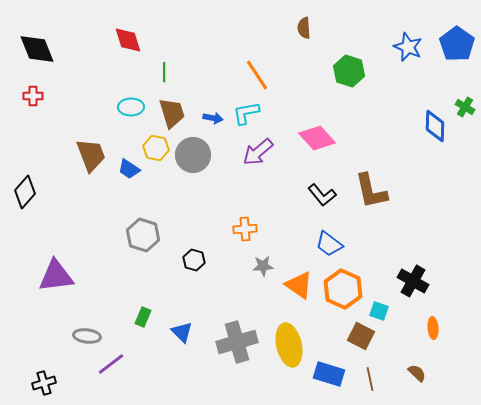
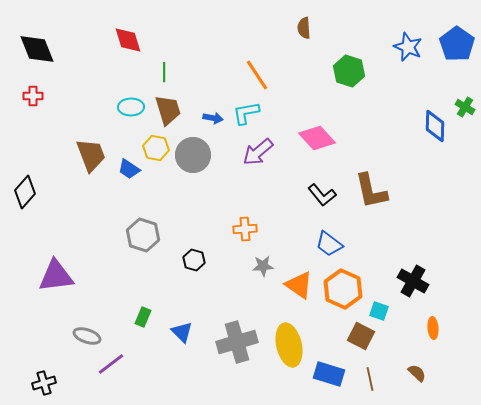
brown trapezoid at (172, 113): moved 4 px left, 3 px up
gray ellipse at (87, 336): rotated 12 degrees clockwise
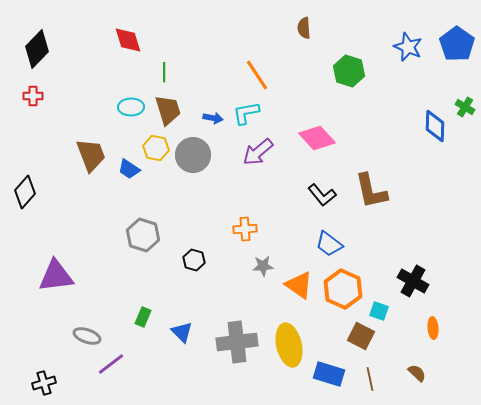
black diamond at (37, 49): rotated 66 degrees clockwise
gray cross at (237, 342): rotated 9 degrees clockwise
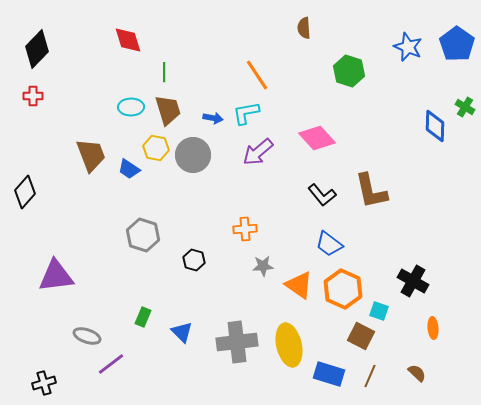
brown line at (370, 379): moved 3 px up; rotated 35 degrees clockwise
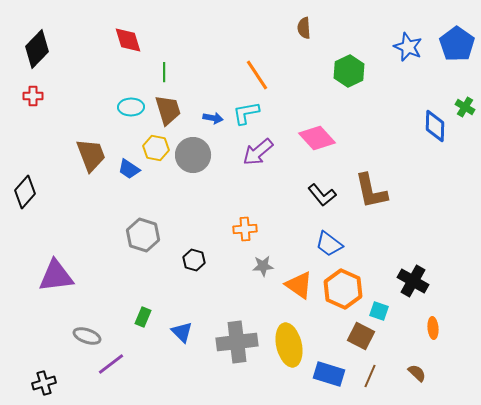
green hexagon at (349, 71): rotated 16 degrees clockwise
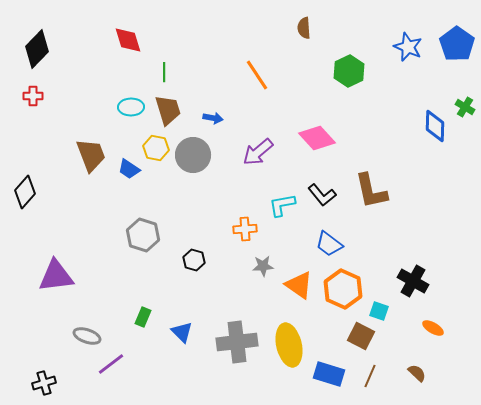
cyan L-shape at (246, 113): moved 36 px right, 92 px down
orange ellipse at (433, 328): rotated 55 degrees counterclockwise
